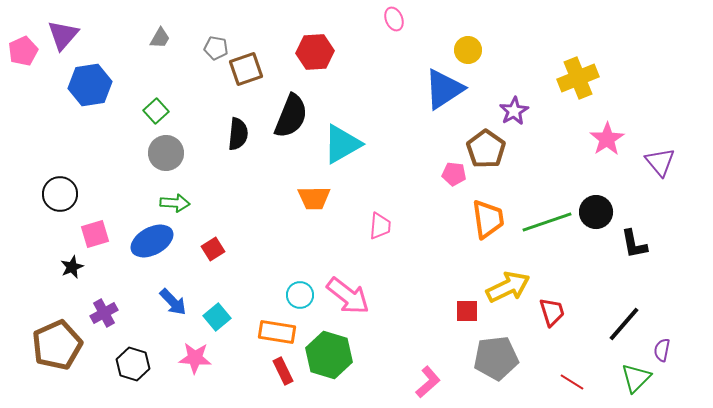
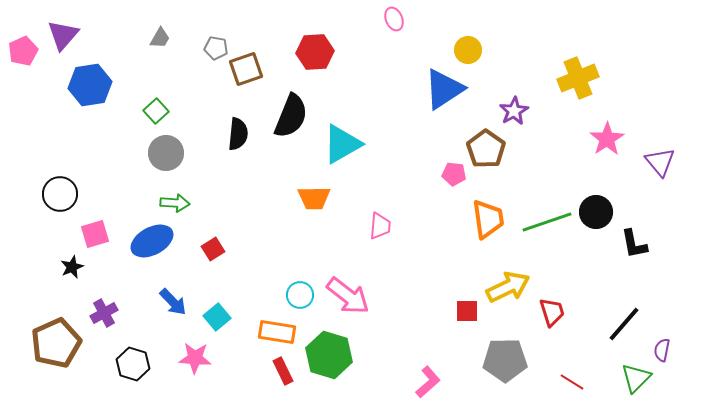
brown pentagon at (57, 345): moved 1 px left, 2 px up
gray pentagon at (496, 358): moved 9 px right, 2 px down; rotated 6 degrees clockwise
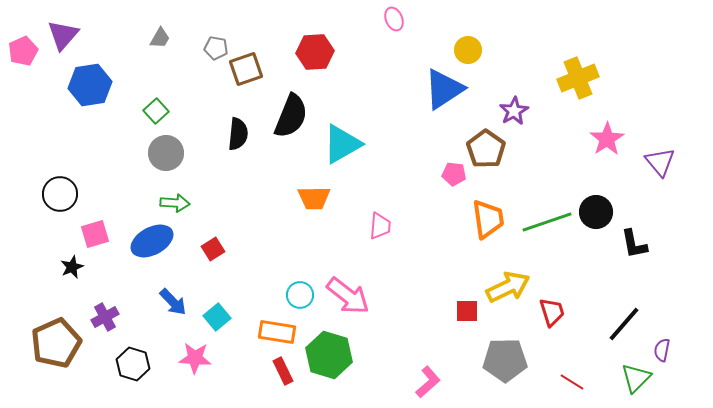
purple cross at (104, 313): moved 1 px right, 4 px down
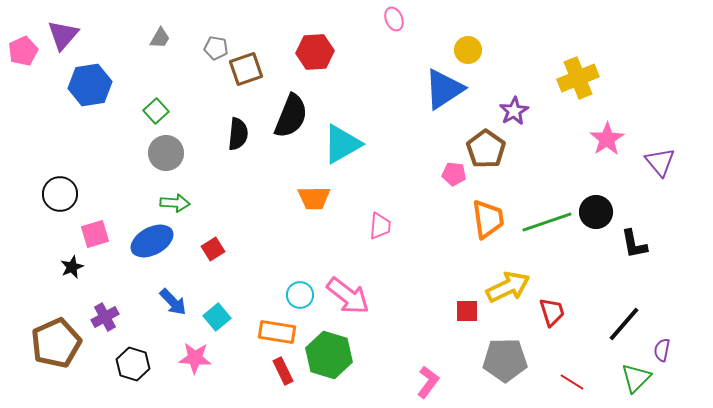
pink L-shape at (428, 382): rotated 12 degrees counterclockwise
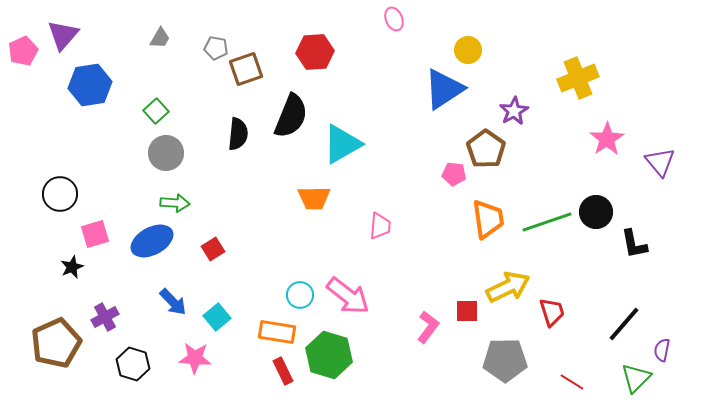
pink L-shape at (428, 382): moved 55 px up
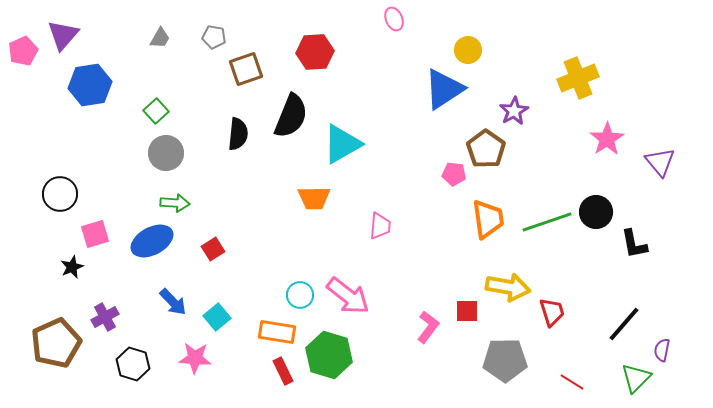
gray pentagon at (216, 48): moved 2 px left, 11 px up
yellow arrow at (508, 287): rotated 36 degrees clockwise
